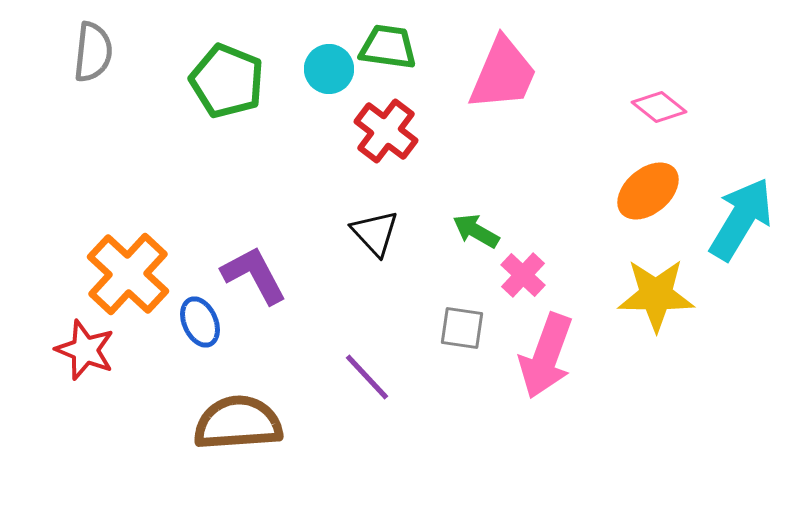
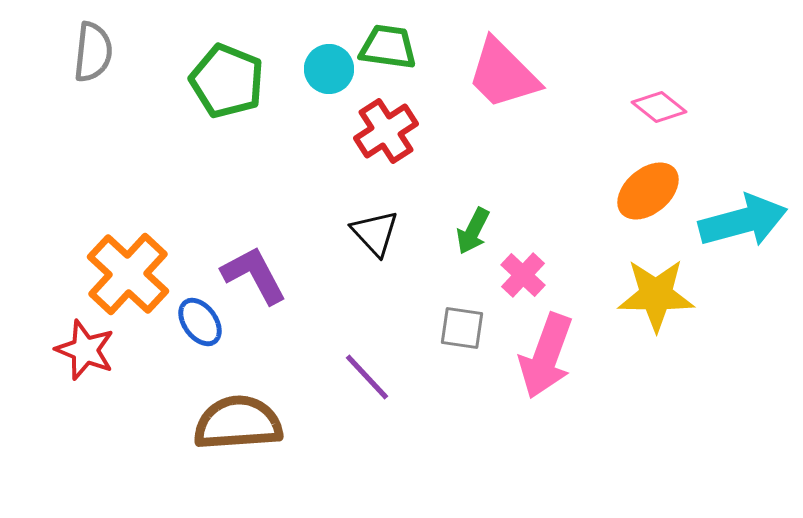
pink trapezoid: rotated 112 degrees clockwise
red cross: rotated 20 degrees clockwise
cyan arrow: moved 2 px right, 2 px down; rotated 44 degrees clockwise
green arrow: moved 3 px left; rotated 93 degrees counterclockwise
blue ellipse: rotated 12 degrees counterclockwise
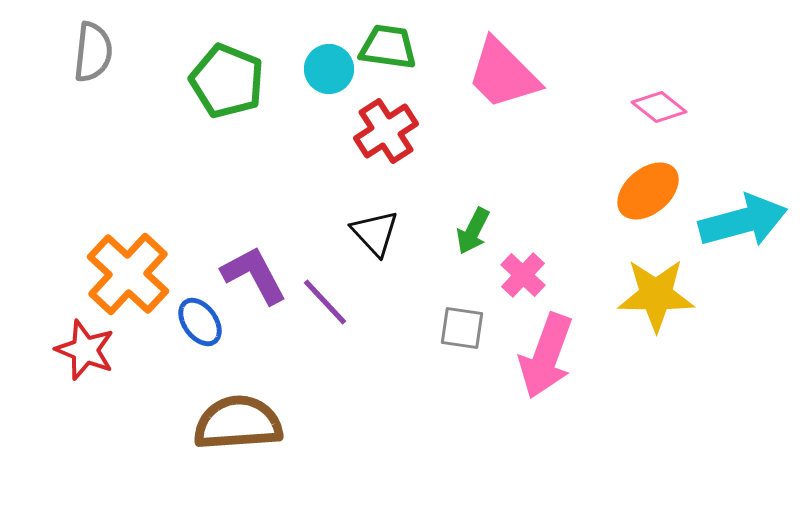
purple line: moved 42 px left, 75 px up
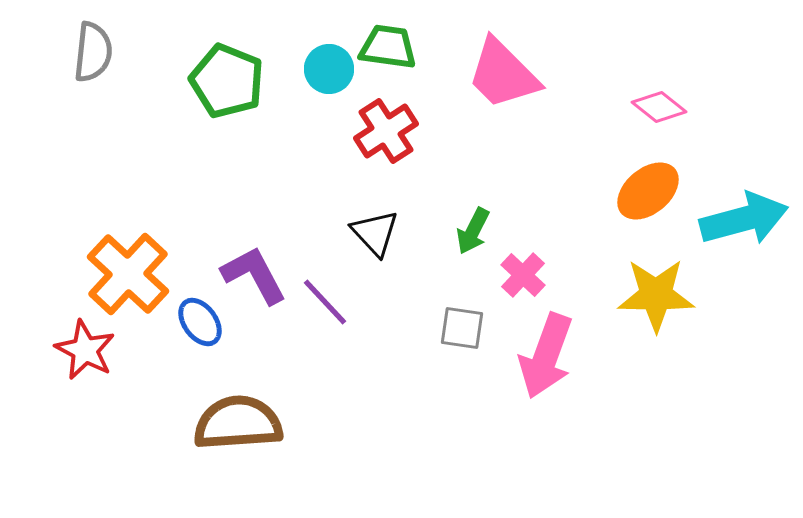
cyan arrow: moved 1 px right, 2 px up
red star: rotated 6 degrees clockwise
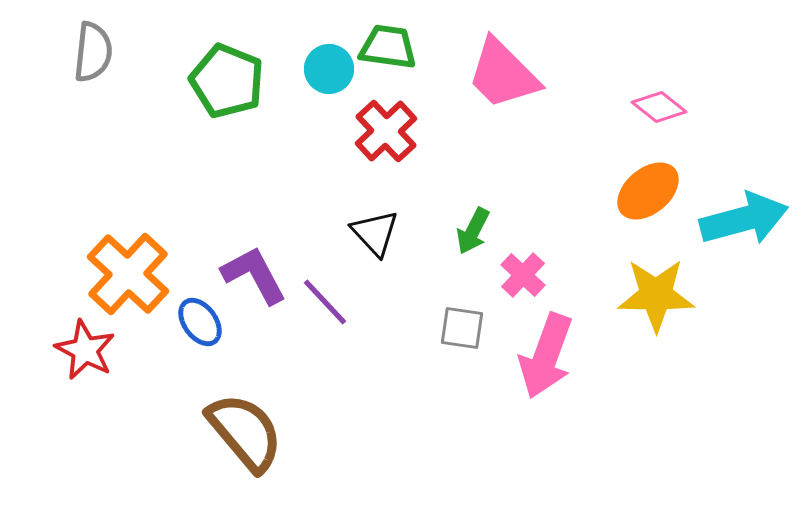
red cross: rotated 10 degrees counterclockwise
brown semicircle: moved 7 px right, 9 px down; rotated 54 degrees clockwise
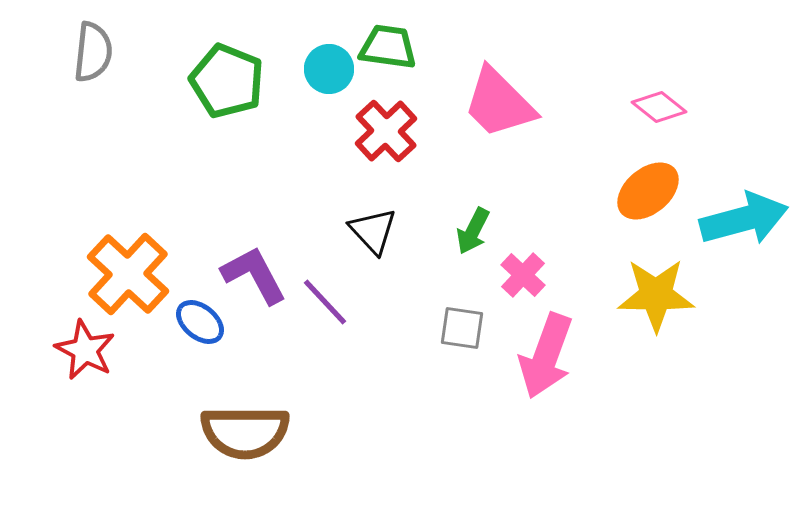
pink trapezoid: moved 4 px left, 29 px down
black triangle: moved 2 px left, 2 px up
blue ellipse: rotated 15 degrees counterclockwise
brown semicircle: rotated 130 degrees clockwise
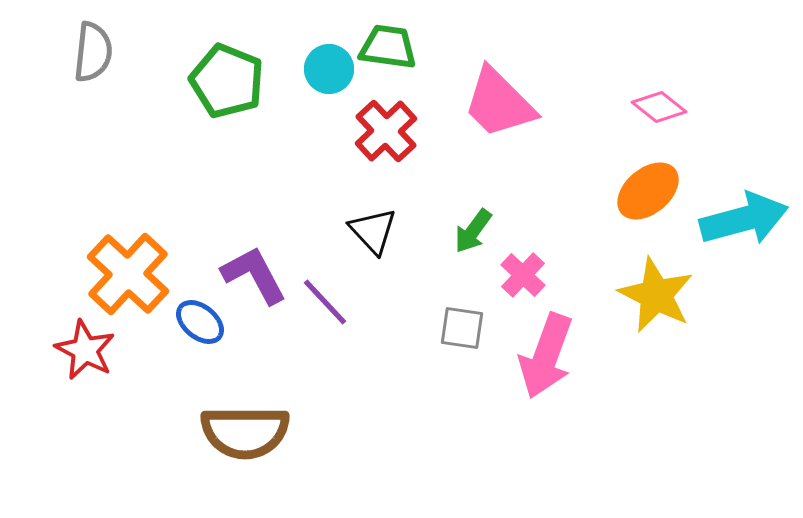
green arrow: rotated 9 degrees clockwise
yellow star: rotated 26 degrees clockwise
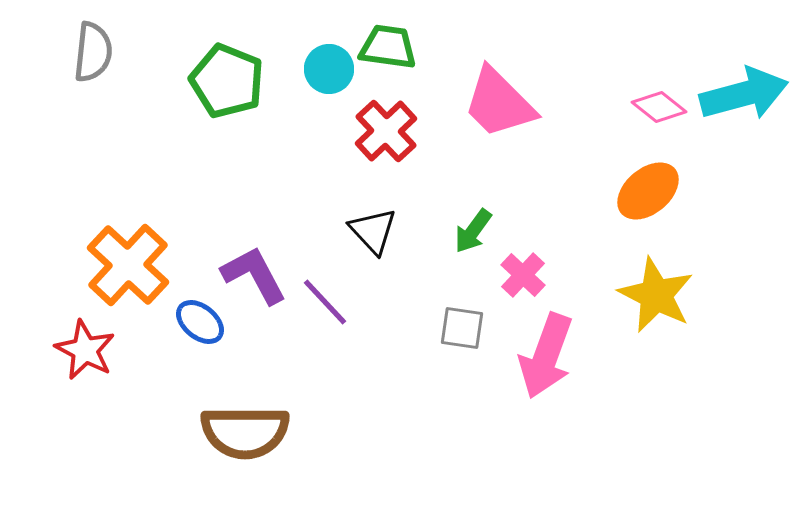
cyan arrow: moved 125 px up
orange cross: moved 9 px up
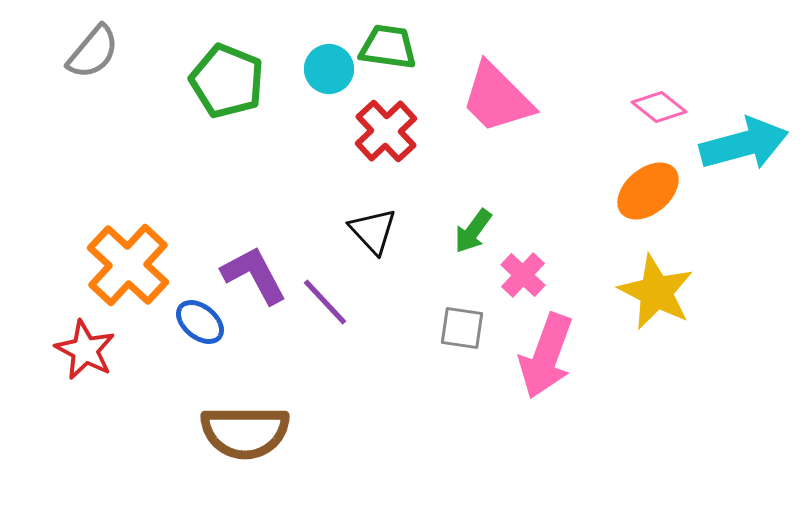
gray semicircle: rotated 34 degrees clockwise
cyan arrow: moved 50 px down
pink trapezoid: moved 2 px left, 5 px up
yellow star: moved 3 px up
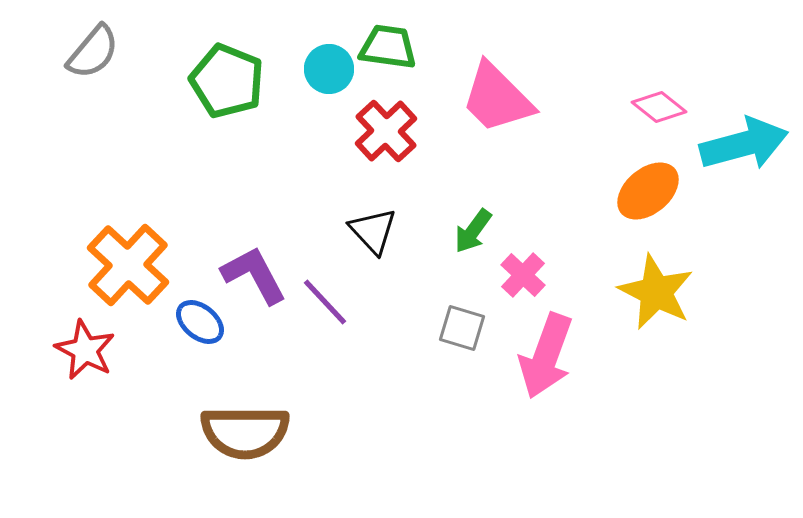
gray square: rotated 9 degrees clockwise
